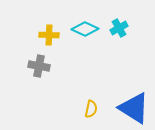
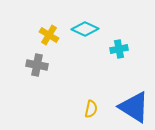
cyan cross: moved 21 px down; rotated 18 degrees clockwise
yellow cross: rotated 30 degrees clockwise
gray cross: moved 2 px left, 1 px up
blue triangle: moved 1 px up
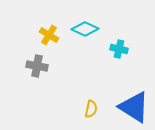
cyan cross: rotated 24 degrees clockwise
gray cross: moved 1 px down
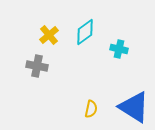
cyan diamond: moved 3 px down; rotated 60 degrees counterclockwise
yellow cross: rotated 18 degrees clockwise
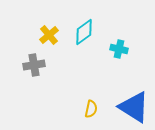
cyan diamond: moved 1 px left
gray cross: moved 3 px left, 1 px up; rotated 20 degrees counterclockwise
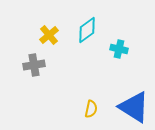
cyan diamond: moved 3 px right, 2 px up
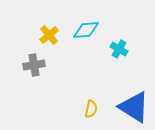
cyan diamond: moved 1 px left; rotated 32 degrees clockwise
cyan cross: rotated 18 degrees clockwise
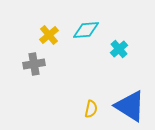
cyan cross: rotated 18 degrees clockwise
gray cross: moved 1 px up
blue triangle: moved 4 px left, 1 px up
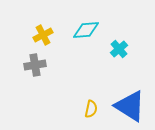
yellow cross: moved 6 px left; rotated 12 degrees clockwise
gray cross: moved 1 px right, 1 px down
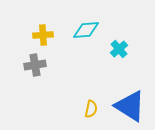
yellow cross: rotated 24 degrees clockwise
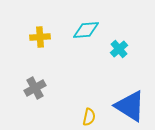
yellow cross: moved 3 px left, 2 px down
gray cross: moved 23 px down; rotated 20 degrees counterclockwise
yellow semicircle: moved 2 px left, 8 px down
